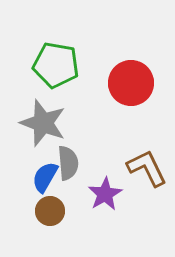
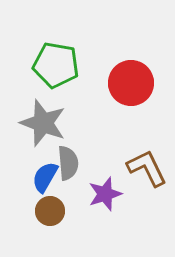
purple star: rotated 12 degrees clockwise
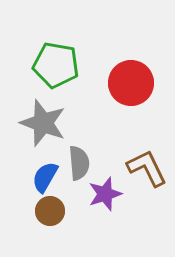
gray semicircle: moved 11 px right
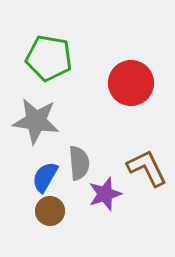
green pentagon: moved 7 px left, 7 px up
gray star: moved 7 px left, 2 px up; rotated 12 degrees counterclockwise
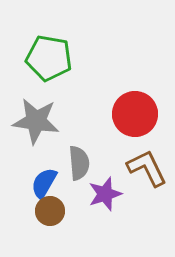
red circle: moved 4 px right, 31 px down
blue semicircle: moved 1 px left, 6 px down
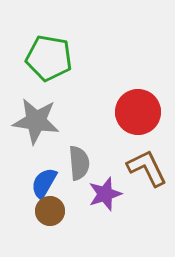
red circle: moved 3 px right, 2 px up
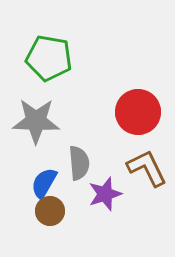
gray star: rotated 6 degrees counterclockwise
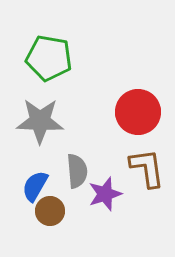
gray star: moved 4 px right
gray semicircle: moved 2 px left, 8 px down
brown L-shape: rotated 18 degrees clockwise
blue semicircle: moved 9 px left, 3 px down
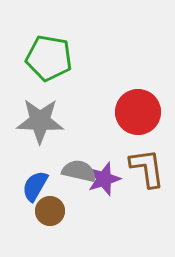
gray semicircle: moved 2 px right; rotated 72 degrees counterclockwise
purple star: moved 1 px left, 15 px up
